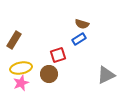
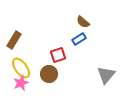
brown semicircle: moved 1 px right, 2 px up; rotated 24 degrees clockwise
yellow ellipse: rotated 65 degrees clockwise
gray triangle: rotated 24 degrees counterclockwise
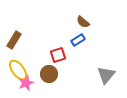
blue rectangle: moved 1 px left, 1 px down
yellow ellipse: moved 3 px left, 2 px down
pink star: moved 5 px right
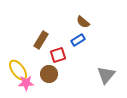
brown rectangle: moved 27 px right
pink star: rotated 21 degrees clockwise
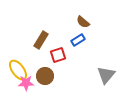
brown circle: moved 4 px left, 2 px down
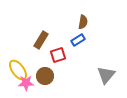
brown semicircle: rotated 120 degrees counterclockwise
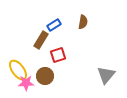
blue rectangle: moved 24 px left, 15 px up
